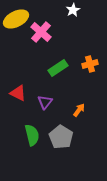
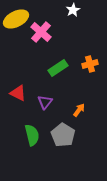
gray pentagon: moved 2 px right, 2 px up
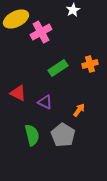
pink cross: rotated 20 degrees clockwise
purple triangle: rotated 42 degrees counterclockwise
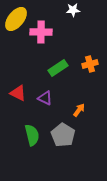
white star: rotated 24 degrees clockwise
yellow ellipse: rotated 25 degrees counterclockwise
pink cross: rotated 30 degrees clockwise
purple triangle: moved 4 px up
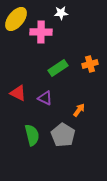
white star: moved 12 px left, 3 px down
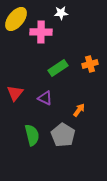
red triangle: moved 3 px left; rotated 42 degrees clockwise
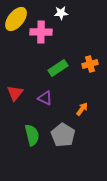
orange arrow: moved 3 px right, 1 px up
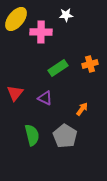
white star: moved 5 px right, 2 px down
gray pentagon: moved 2 px right, 1 px down
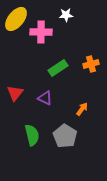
orange cross: moved 1 px right
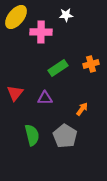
yellow ellipse: moved 2 px up
purple triangle: rotated 28 degrees counterclockwise
